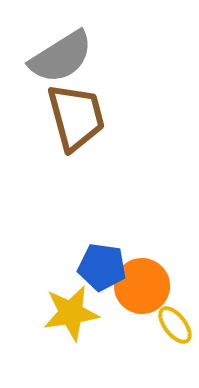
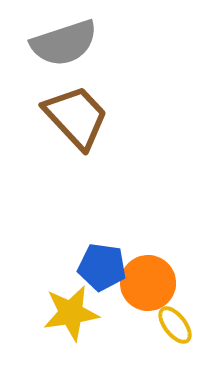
gray semicircle: moved 3 px right, 14 px up; rotated 14 degrees clockwise
brown trapezoid: rotated 28 degrees counterclockwise
orange circle: moved 6 px right, 3 px up
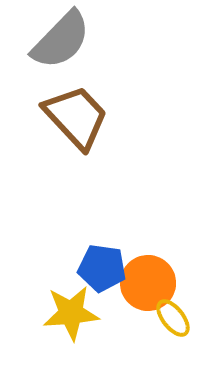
gray semicircle: moved 3 px left, 3 px up; rotated 28 degrees counterclockwise
blue pentagon: moved 1 px down
yellow star: rotated 4 degrees clockwise
yellow ellipse: moved 2 px left, 7 px up
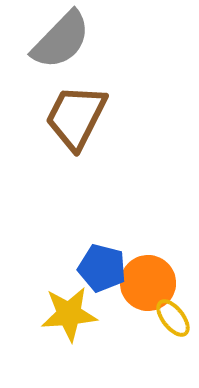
brown trapezoid: rotated 110 degrees counterclockwise
blue pentagon: rotated 6 degrees clockwise
yellow star: moved 2 px left, 1 px down
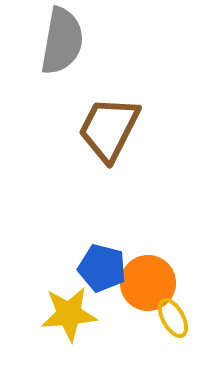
gray semicircle: moved 1 px right, 1 px down; rotated 34 degrees counterclockwise
brown trapezoid: moved 33 px right, 12 px down
yellow ellipse: rotated 9 degrees clockwise
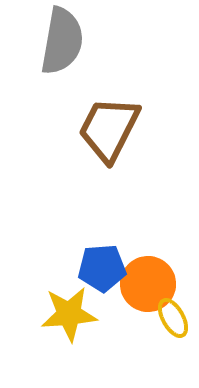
blue pentagon: rotated 18 degrees counterclockwise
orange circle: moved 1 px down
